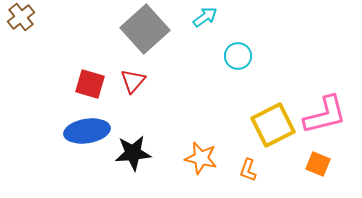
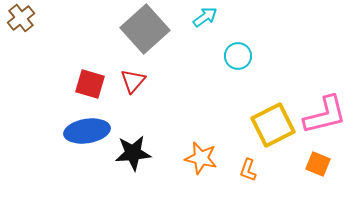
brown cross: moved 1 px down
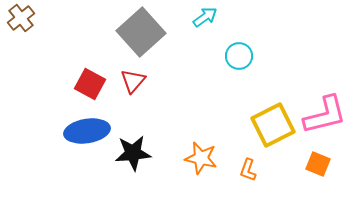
gray square: moved 4 px left, 3 px down
cyan circle: moved 1 px right
red square: rotated 12 degrees clockwise
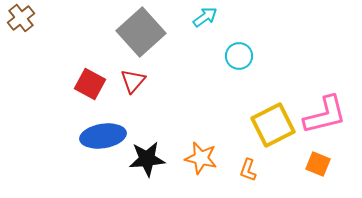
blue ellipse: moved 16 px right, 5 px down
black star: moved 14 px right, 6 px down
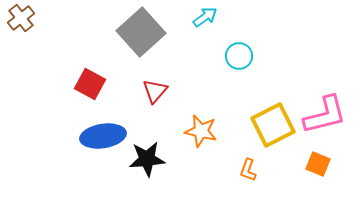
red triangle: moved 22 px right, 10 px down
orange star: moved 27 px up
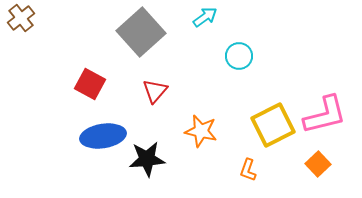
orange square: rotated 25 degrees clockwise
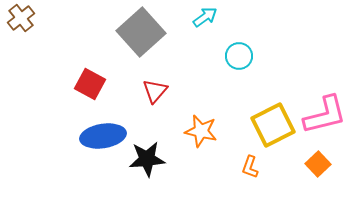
orange L-shape: moved 2 px right, 3 px up
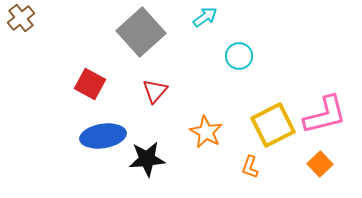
orange star: moved 5 px right, 1 px down; rotated 16 degrees clockwise
orange square: moved 2 px right
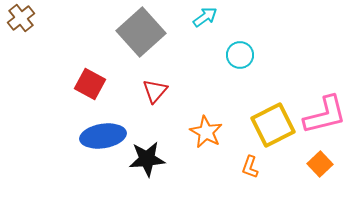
cyan circle: moved 1 px right, 1 px up
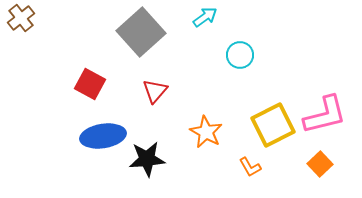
orange L-shape: rotated 50 degrees counterclockwise
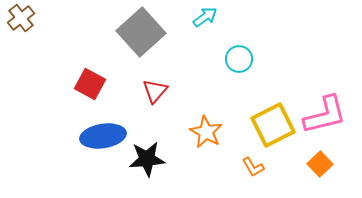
cyan circle: moved 1 px left, 4 px down
orange L-shape: moved 3 px right
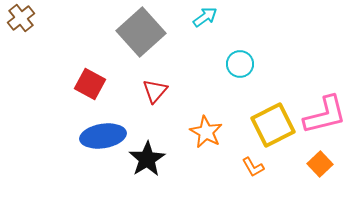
cyan circle: moved 1 px right, 5 px down
black star: rotated 27 degrees counterclockwise
